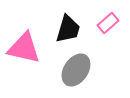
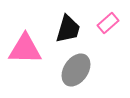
pink triangle: moved 1 px right, 1 px down; rotated 12 degrees counterclockwise
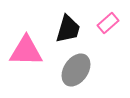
pink triangle: moved 1 px right, 2 px down
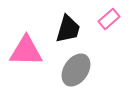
pink rectangle: moved 1 px right, 4 px up
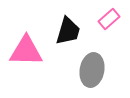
black trapezoid: moved 2 px down
gray ellipse: moved 16 px right; rotated 24 degrees counterclockwise
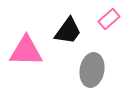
black trapezoid: rotated 20 degrees clockwise
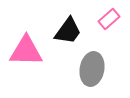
gray ellipse: moved 1 px up
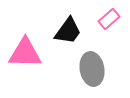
pink triangle: moved 1 px left, 2 px down
gray ellipse: rotated 20 degrees counterclockwise
